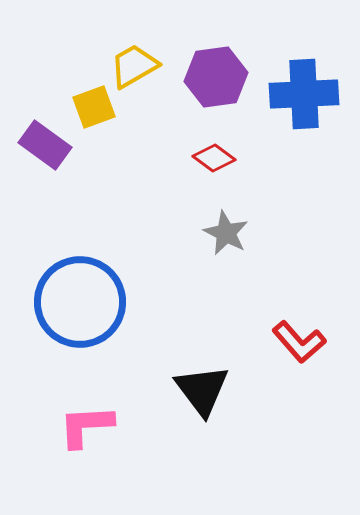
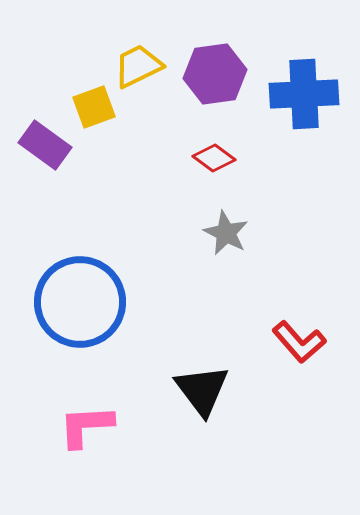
yellow trapezoid: moved 4 px right; rotated 4 degrees clockwise
purple hexagon: moved 1 px left, 3 px up
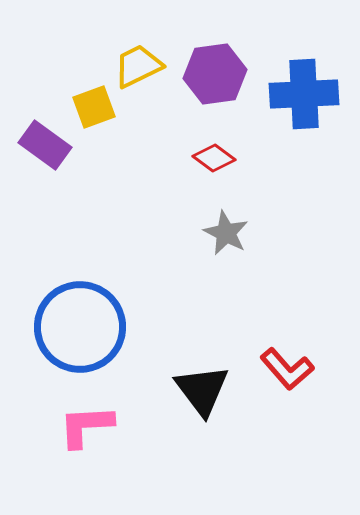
blue circle: moved 25 px down
red L-shape: moved 12 px left, 27 px down
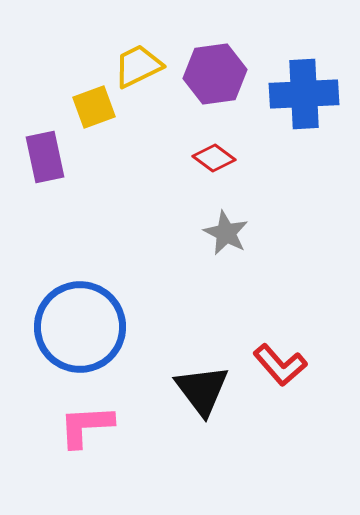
purple rectangle: moved 12 px down; rotated 42 degrees clockwise
red L-shape: moved 7 px left, 4 px up
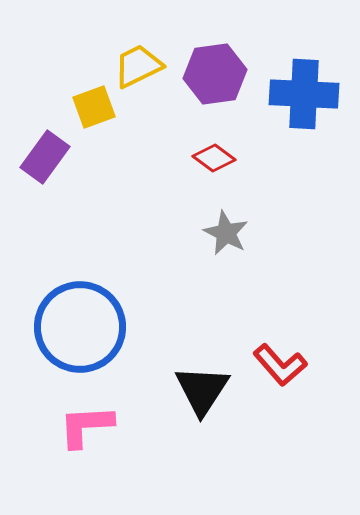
blue cross: rotated 6 degrees clockwise
purple rectangle: rotated 48 degrees clockwise
black triangle: rotated 10 degrees clockwise
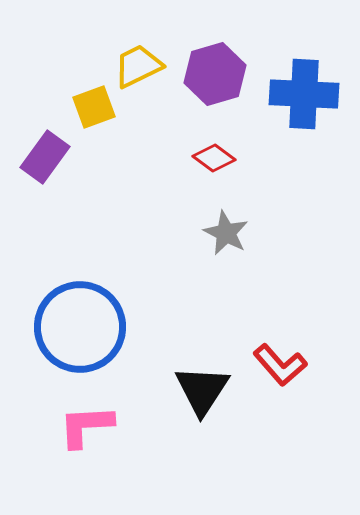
purple hexagon: rotated 8 degrees counterclockwise
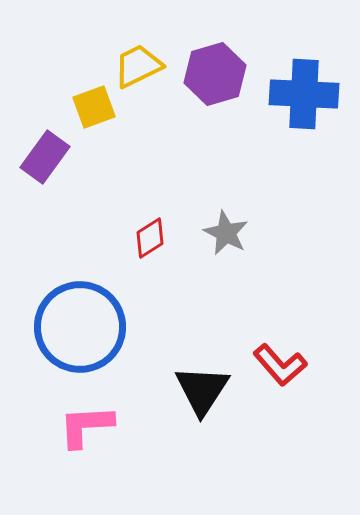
red diamond: moved 64 px left, 80 px down; rotated 69 degrees counterclockwise
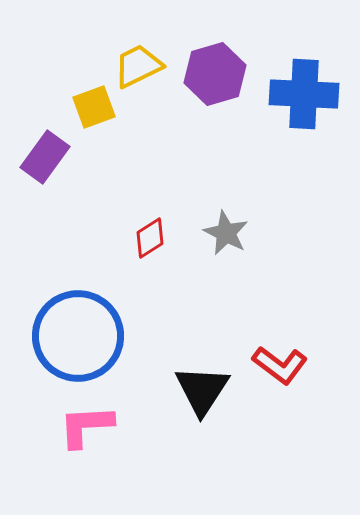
blue circle: moved 2 px left, 9 px down
red L-shape: rotated 12 degrees counterclockwise
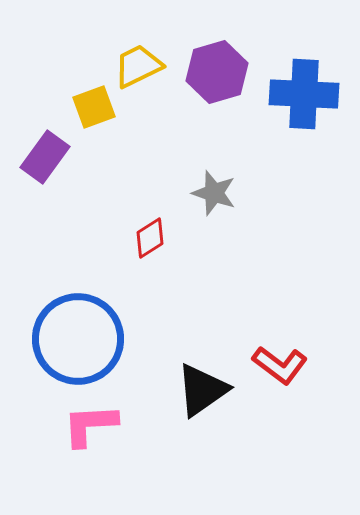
purple hexagon: moved 2 px right, 2 px up
gray star: moved 12 px left, 40 px up; rotated 9 degrees counterclockwise
blue circle: moved 3 px down
black triangle: rotated 22 degrees clockwise
pink L-shape: moved 4 px right, 1 px up
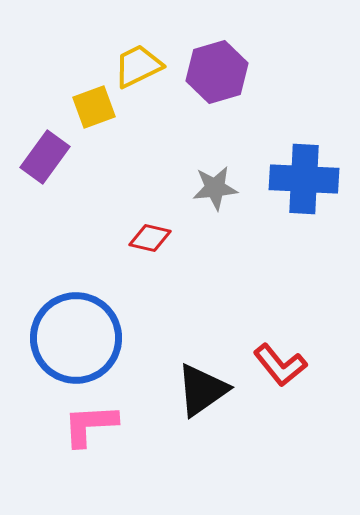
blue cross: moved 85 px down
gray star: moved 1 px right, 5 px up; rotated 24 degrees counterclockwise
red diamond: rotated 45 degrees clockwise
blue circle: moved 2 px left, 1 px up
red L-shape: rotated 14 degrees clockwise
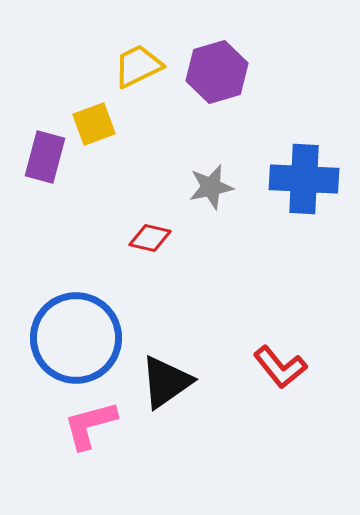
yellow square: moved 17 px down
purple rectangle: rotated 21 degrees counterclockwise
gray star: moved 4 px left, 1 px up; rotated 6 degrees counterclockwise
red L-shape: moved 2 px down
black triangle: moved 36 px left, 8 px up
pink L-shape: rotated 12 degrees counterclockwise
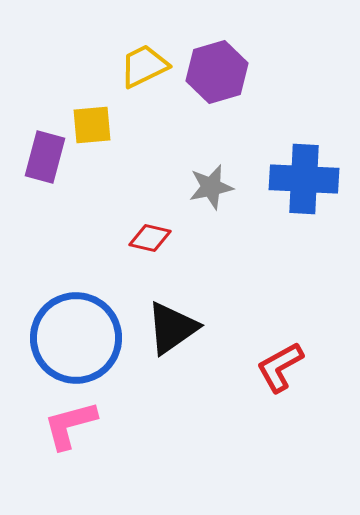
yellow trapezoid: moved 6 px right
yellow square: moved 2 px left, 1 px down; rotated 15 degrees clockwise
red L-shape: rotated 100 degrees clockwise
black triangle: moved 6 px right, 54 px up
pink L-shape: moved 20 px left
